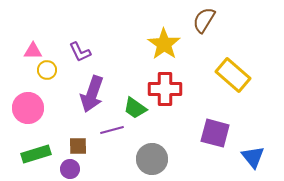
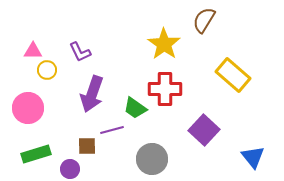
purple square: moved 11 px left, 3 px up; rotated 28 degrees clockwise
brown square: moved 9 px right
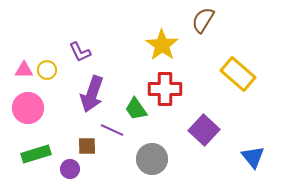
brown semicircle: moved 1 px left
yellow star: moved 2 px left, 1 px down
pink triangle: moved 9 px left, 19 px down
yellow rectangle: moved 5 px right, 1 px up
green trapezoid: moved 1 px right, 1 px down; rotated 20 degrees clockwise
purple line: rotated 40 degrees clockwise
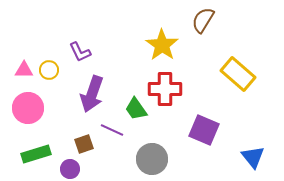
yellow circle: moved 2 px right
purple square: rotated 20 degrees counterclockwise
brown square: moved 3 px left, 2 px up; rotated 18 degrees counterclockwise
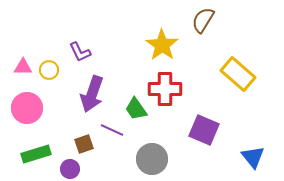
pink triangle: moved 1 px left, 3 px up
pink circle: moved 1 px left
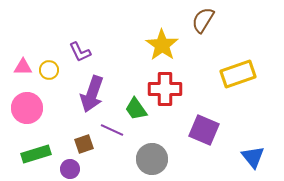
yellow rectangle: rotated 60 degrees counterclockwise
